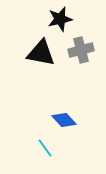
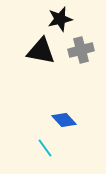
black triangle: moved 2 px up
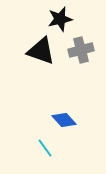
black triangle: rotated 8 degrees clockwise
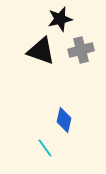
blue diamond: rotated 55 degrees clockwise
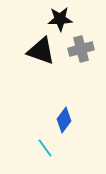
black star: rotated 10 degrees clockwise
gray cross: moved 1 px up
blue diamond: rotated 25 degrees clockwise
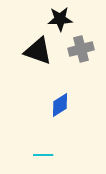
black triangle: moved 3 px left
blue diamond: moved 4 px left, 15 px up; rotated 20 degrees clockwise
cyan line: moved 2 px left, 7 px down; rotated 54 degrees counterclockwise
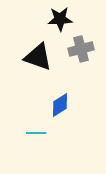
black triangle: moved 6 px down
cyan line: moved 7 px left, 22 px up
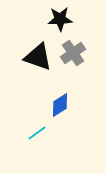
gray cross: moved 8 px left, 4 px down; rotated 20 degrees counterclockwise
cyan line: moved 1 px right; rotated 36 degrees counterclockwise
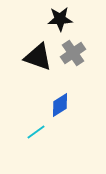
cyan line: moved 1 px left, 1 px up
